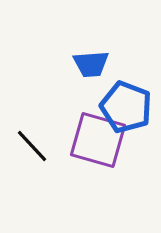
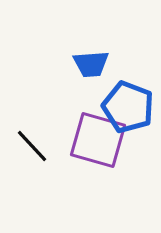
blue pentagon: moved 2 px right
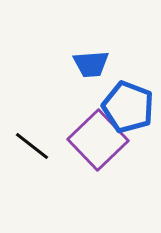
purple square: rotated 30 degrees clockwise
black line: rotated 9 degrees counterclockwise
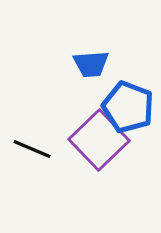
purple square: moved 1 px right
black line: moved 3 px down; rotated 15 degrees counterclockwise
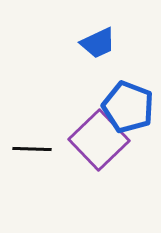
blue trapezoid: moved 7 px right, 21 px up; rotated 21 degrees counterclockwise
black line: rotated 21 degrees counterclockwise
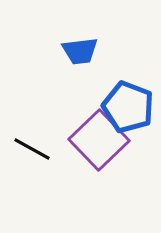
blue trapezoid: moved 18 px left, 8 px down; rotated 18 degrees clockwise
black line: rotated 27 degrees clockwise
